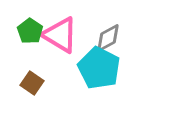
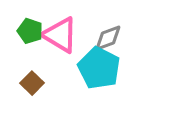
green pentagon: rotated 15 degrees counterclockwise
gray diamond: rotated 8 degrees clockwise
brown square: rotated 10 degrees clockwise
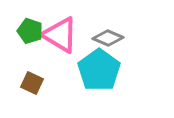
gray diamond: rotated 44 degrees clockwise
cyan pentagon: moved 2 px down; rotated 9 degrees clockwise
brown square: rotated 20 degrees counterclockwise
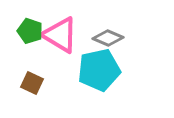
cyan pentagon: rotated 24 degrees clockwise
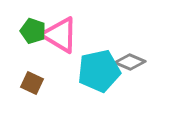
green pentagon: moved 3 px right
gray diamond: moved 22 px right, 24 px down
cyan pentagon: moved 1 px down
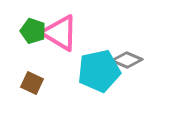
pink triangle: moved 2 px up
gray diamond: moved 3 px left, 2 px up
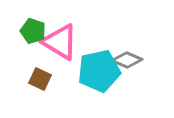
pink triangle: moved 9 px down
brown square: moved 8 px right, 4 px up
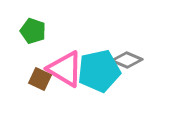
pink triangle: moved 5 px right, 27 px down
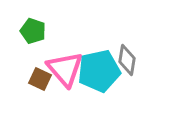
gray diamond: rotated 76 degrees clockwise
pink triangle: rotated 18 degrees clockwise
